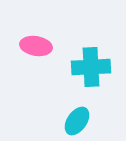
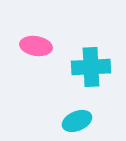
cyan ellipse: rotated 32 degrees clockwise
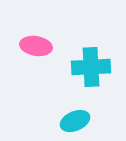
cyan ellipse: moved 2 px left
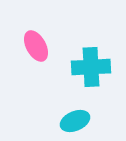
pink ellipse: rotated 52 degrees clockwise
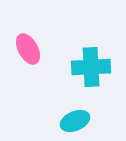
pink ellipse: moved 8 px left, 3 px down
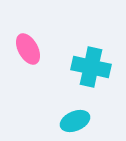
cyan cross: rotated 15 degrees clockwise
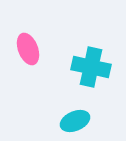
pink ellipse: rotated 8 degrees clockwise
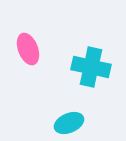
cyan ellipse: moved 6 px left, 2 px down
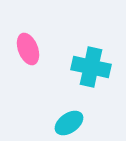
cyan ellipse: rotated 12 degrees counterclockwise
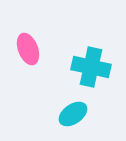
cyan ellipse: moved 4 px right, 9 px up
